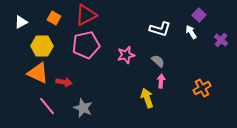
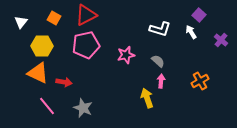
white triangle: rotated 24 degrees counterclockwise
orange cross: moved 2 px left, 7 px up
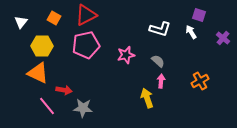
purple square: rotated 24 degrees counterclockwise
purple cross: moved 2 px right, 2 px up
red arrow: moved 8 px down
gray star: rotated 18 degrees counterclockwise
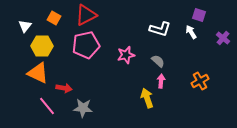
white triangle: moved 4 px right, 4 px down
red arrow: moved 2 px up
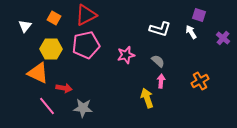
yellow hexagon: moved 9 px right, 3 px down
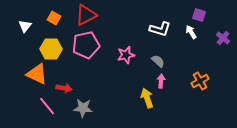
orange triangle: moved 1 px left, 1 px down
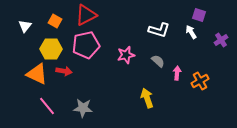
orange square: moved 1 px right, 3 px down
white L-shape: moved 1 px left, 1 px down
purple cross: moved 2 px left, 2 px down; rotated 16 degrees clockwise
pink arrow: moved 16 px right, 8 px up
red arrow: moved 17 px up
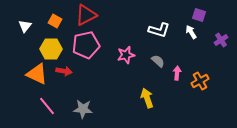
gray star: moved 1 px down
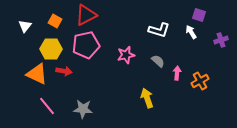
purple cross: rotated 16 degrees clockwise
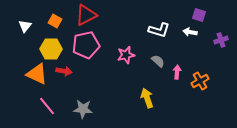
white arrow: moved 1 px left; rotated 48 degrees counterclockwise
pink arrow: moved 1 px up
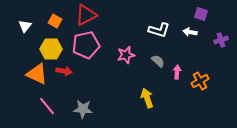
purple square: moved 2 px right, 1 px up
